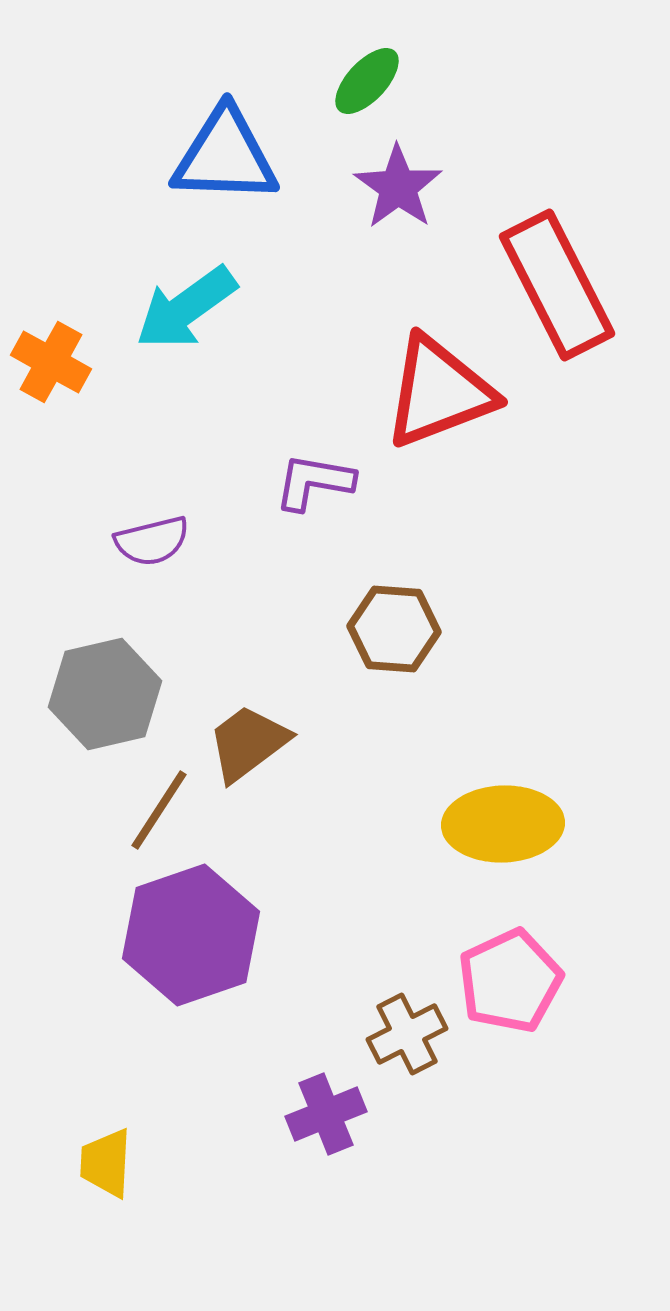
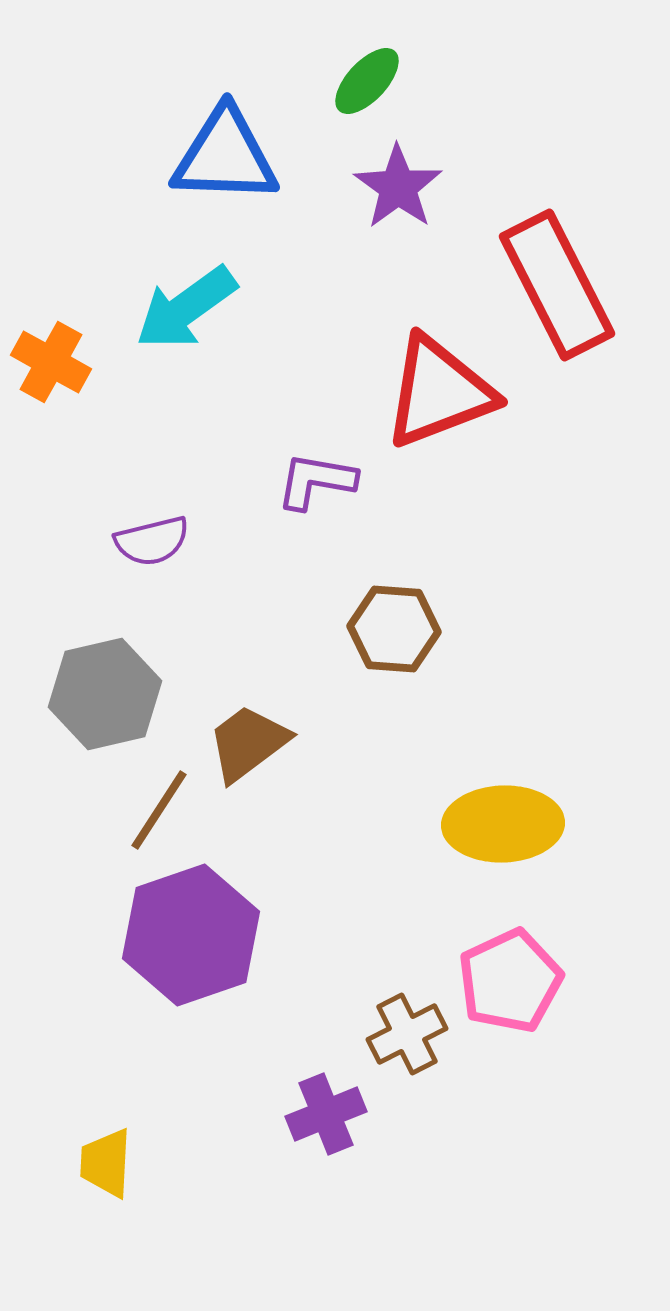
purple L-shape: moved 2 px right, 1 px up
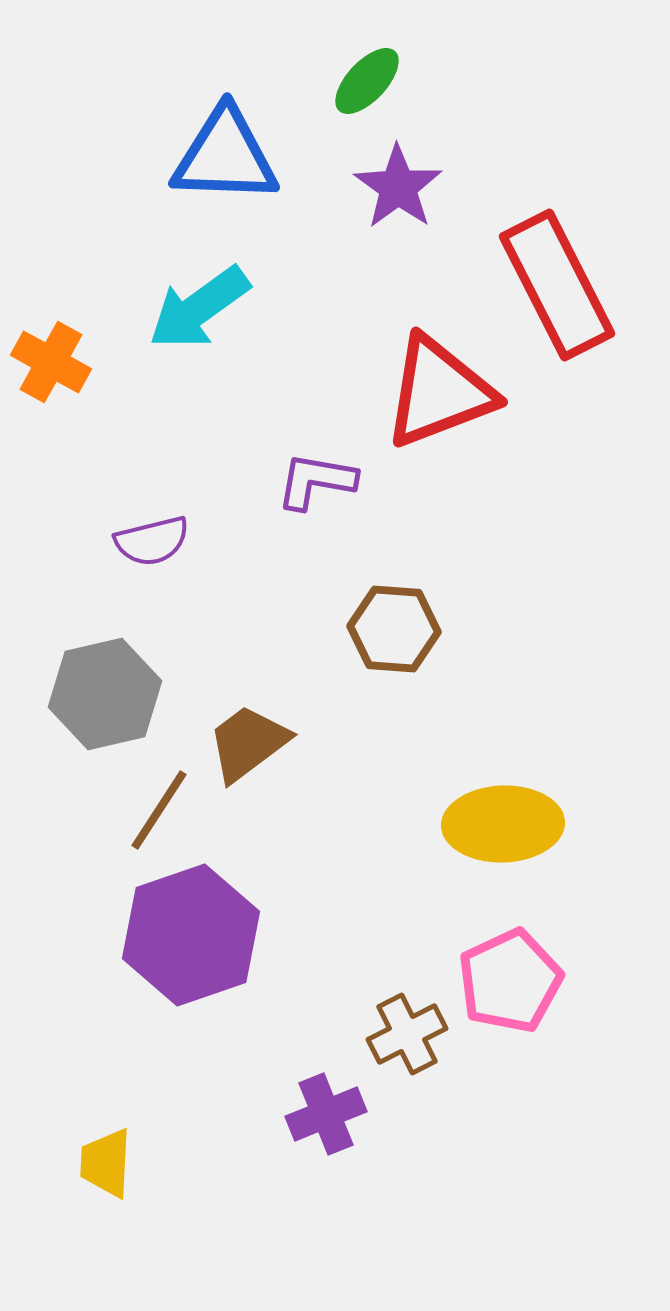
cyan arrow: moved 13 px right
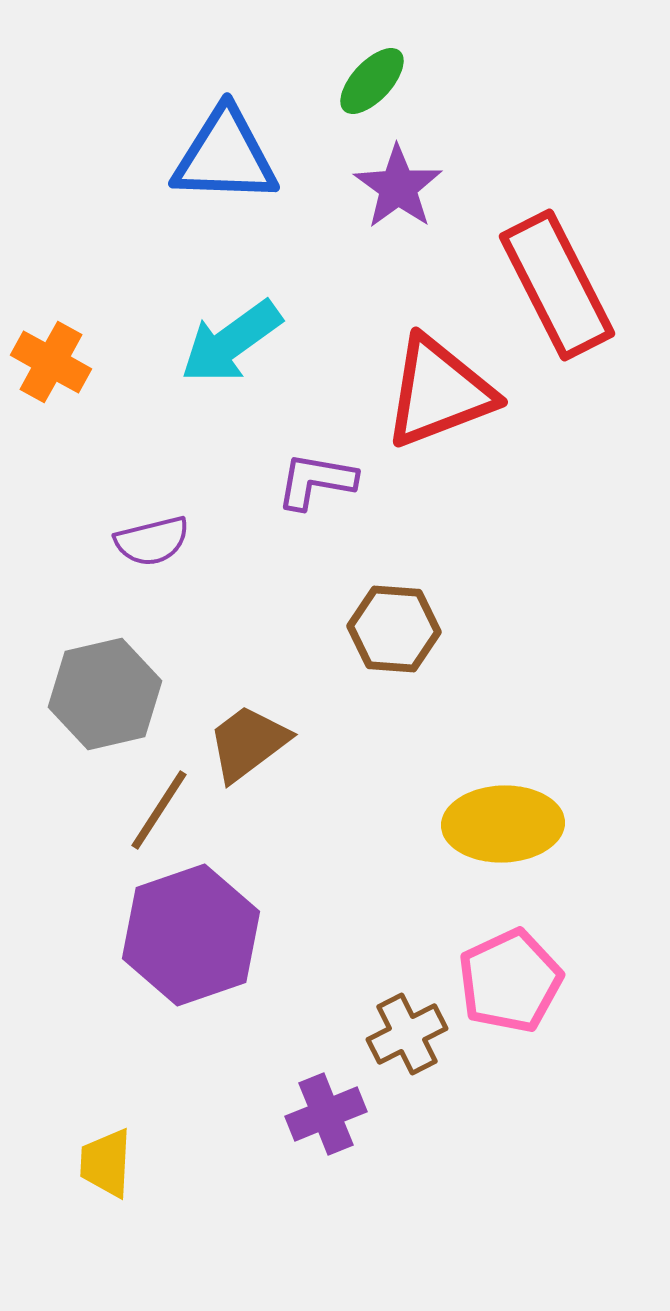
green ellipse: moved 5 px right
cyan arrow: moved 32 px right, 34 px down
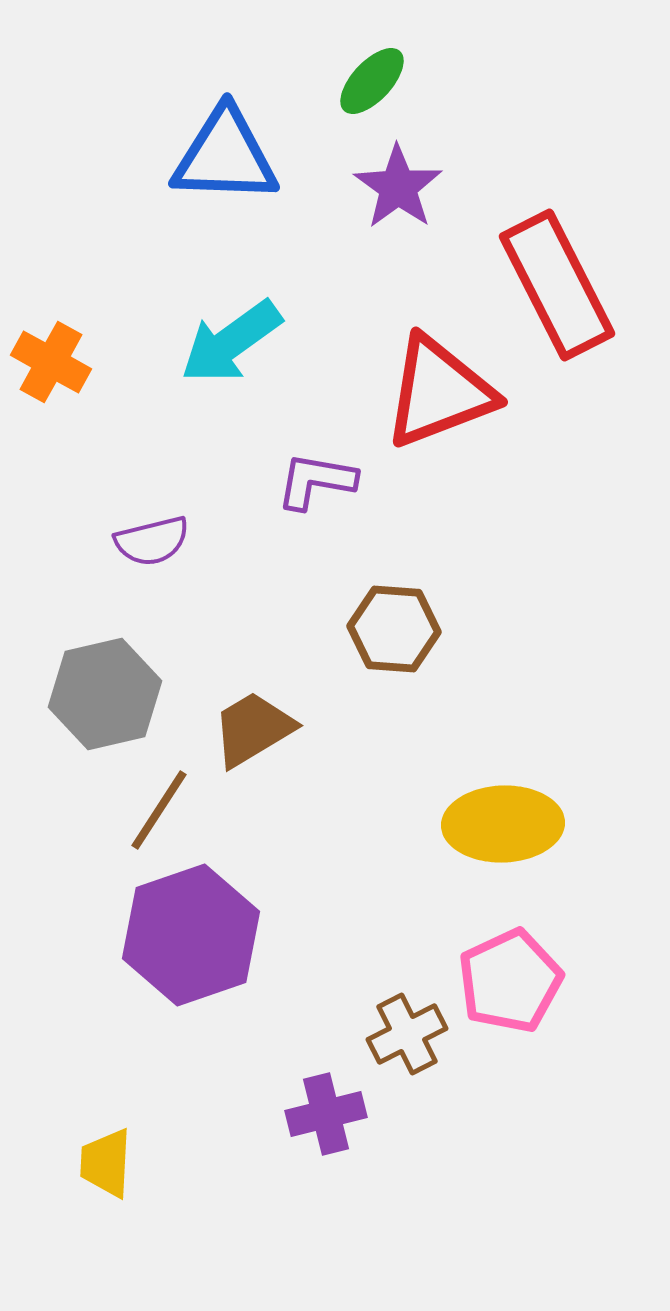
brown trapezoid: moved 5 px right, 14 px up; rotated 6 degrees clockwise
purple cross: rotated 8 degrees clockwise
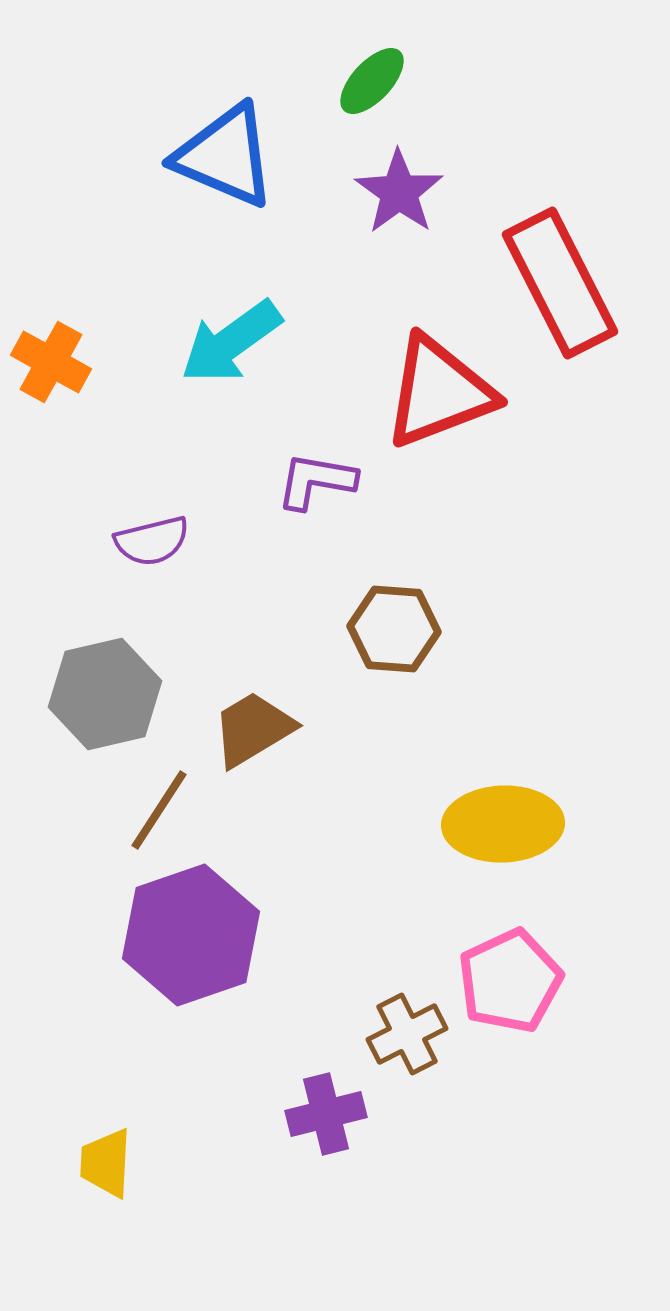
blue triangle: rotated 21 degrees clockwise
purple star: moved 1 px right, 5 px down
red rectangle: moved 3 px right, 2 px up
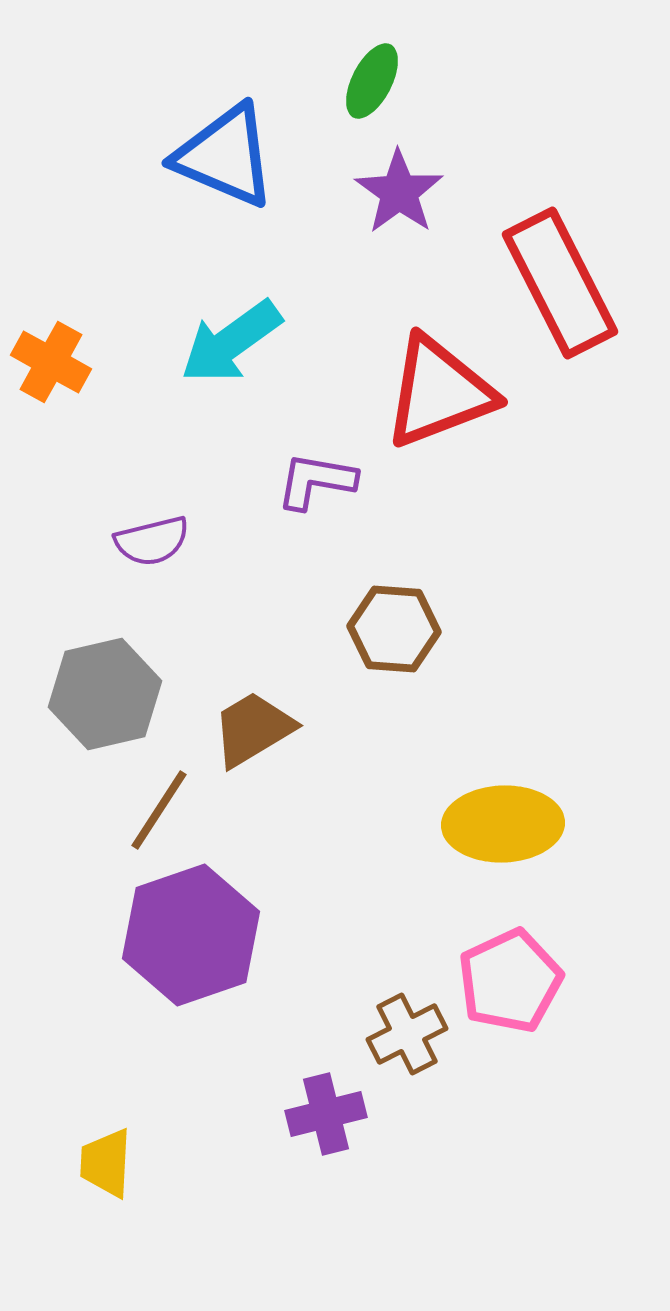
green ellipse: rotated 16 degrees counterclockwise
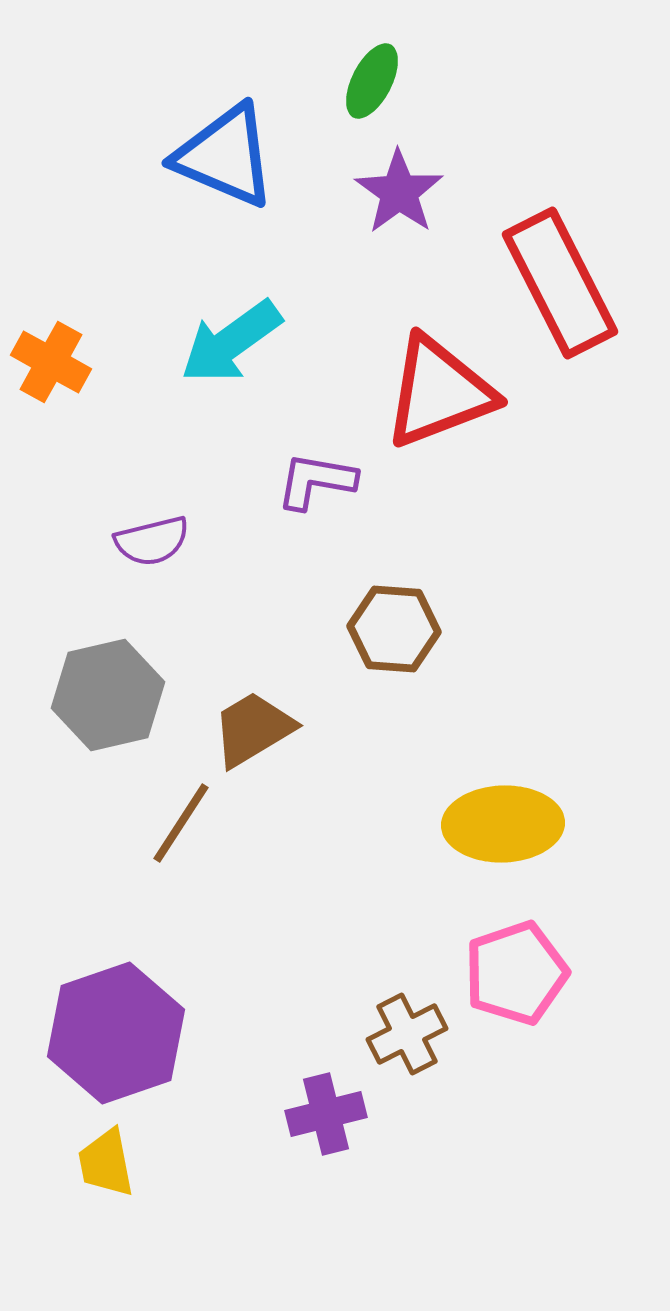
gray hexagon: moved 3 px right, 1 px down
brown line: moved 22 px right, 13 px down
purple hexagon: moved 75 px left, 98 px down
pink pentagon: moved 6 px right, 8 px up; rotated 6 degrees clockwise
yellow trapezoid: rotated 14 degrees counterclockwise
